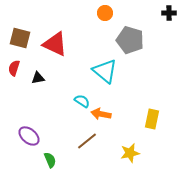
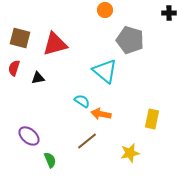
orange circle: moved 3 px up
red triangle: rotated 40 degrees counterclockwise
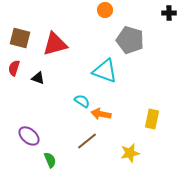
cyan triangle: rotated 20 degrees counterclockwise
black triangle: rotated 32 degrees clockwise
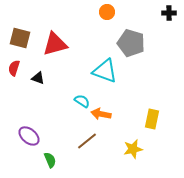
orange circle: moved 2 px right, 2 px down
gray pentagon: moved 1 px right, 3 px down
yellow star: moved 3 px right, 4 px up
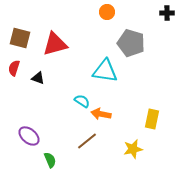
black cross: moved 2 px left
cyan triangle: rotated 12 degrees counterclockwise
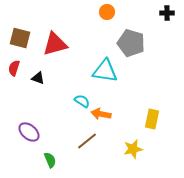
purple ellipse: moved 4 px up
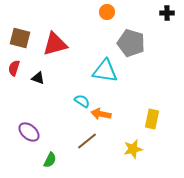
green semicircle: rotated 49 degrees clockwise
